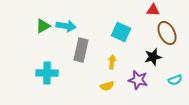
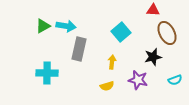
cyan square: rotated 24 degrees clockwise
gray rectangle: moved 2 px left, 1 px up
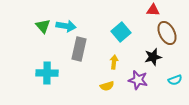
green triangle: rotated 42 degrees counterclockwise
yellow arrow: moved 2 px right
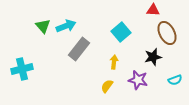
cyan arrow: rotated 30 degrees counterclockwise
gray rectangle: rotated 25 degrees clockwise
cyan cross: moved 25 px left, 4 px up; rotated 15 degrees counterclockwise
yellow semicircle: rotated 144 degrees clockwise
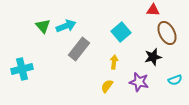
purple star: moved 1 px right, 2 px down
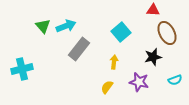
yellow semicircle: moved 1 px down
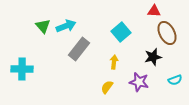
red triangle: moved 1 px right, 1 px down
cyan cross: rotated 15 degrees clockwise
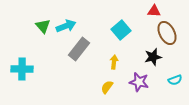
cyan square: moved 2 px up
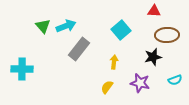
brown ellipse: moved 2 px down; rotated 65 degrees counterclockwise
purple star: moved 1 px right, 1 px down
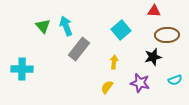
cyan arrow: rotated 90 degrees counterclockwise
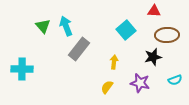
cyan square: moved 5 px right
